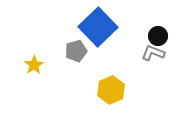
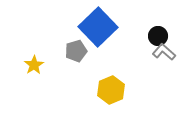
gray L-shape: moved 11 px right, 1 px up; rotated 20 degrees clockwise
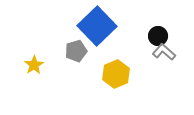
blue square: moved 1 px left, 1 px up
yellow hexagon: moved 5 px right, 16 px up
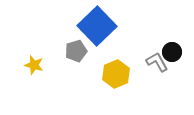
black circle: moved 14 px right, 16 px down
gray L-shape: moved 7 px left, 10 px down; rotated 20 degrees clockwise
yellow star: rotated 24 degrees counterclockwise
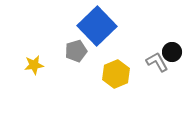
yellow star: rotated 24 degrees counterclockwise
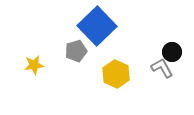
gray L-shape: moved 5 px right, 6 px down
yellow hexagon: rotated 12 degrees counterclockwise
